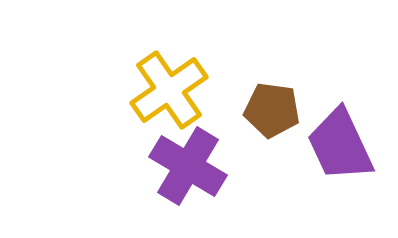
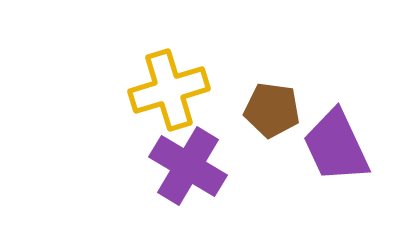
yellow cross: rotated 18 degrees clockwise
purple trapezoid: moved 4 px left, 1 px down
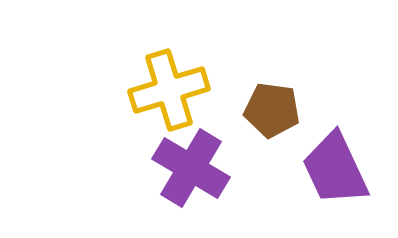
purple trapezoid: moved 1 px left, 23 px down
purple cross: moved 3 px right, 2 px down
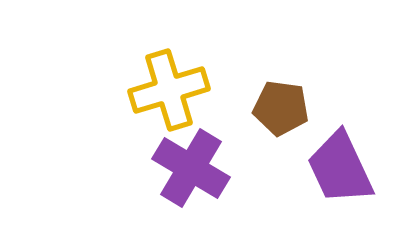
brown pentagon: moved 9 px right, 2 px up
purple trapezoid: moved 5 px right, 1 px up
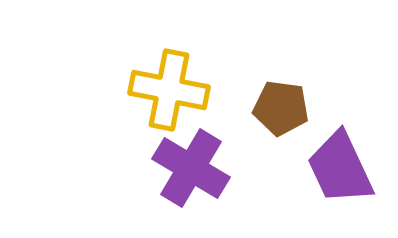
yellow cross: rotated 28 degrees clockwise
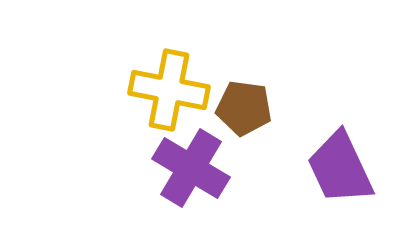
brown pentagon: moved 37 px left
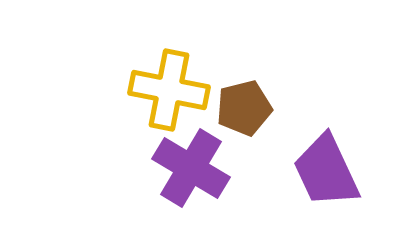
brown pentagon: rotated 22 degrees counterclockwise
purple trapezoid: moved 14 px left, 3 px down
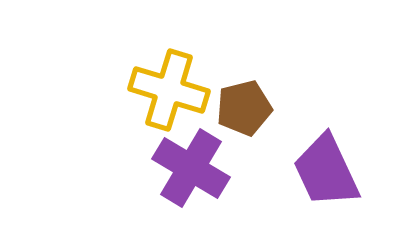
yellow cross: rotated 6 degrees clockwise
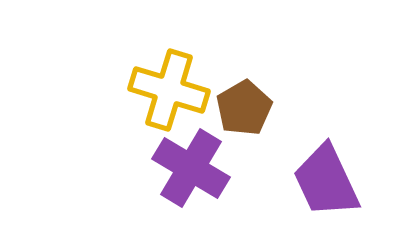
brown pentagon: rotated 16 degrees counterclockwise
purple trapezoid: moved 10 px down
